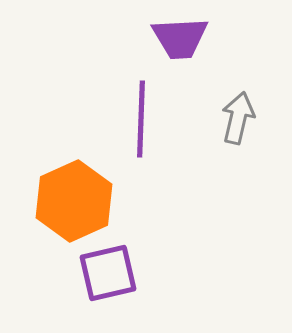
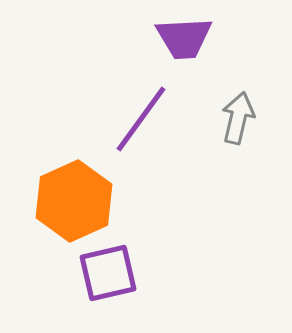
purple trapezoid: moved 4 px right
purple line: rotated 34 degrees clockwise
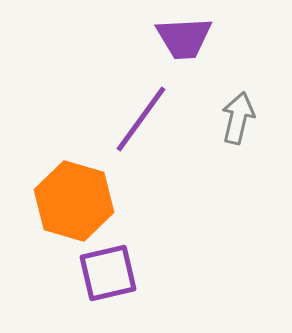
orange hexagon: rotated 20 degrees counterclockwise
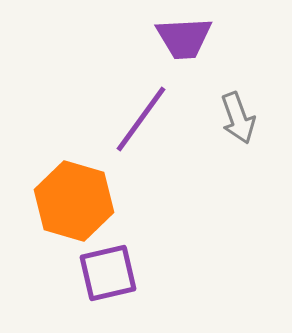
gray arrow: rotated 147 degrees clockwise
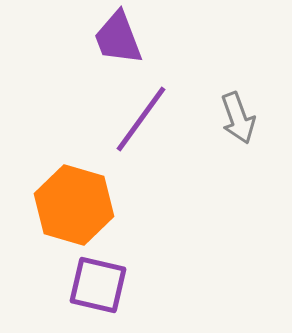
purple trapezoid: moved 66 px left; rotated 72 degrees clockwise
orange hexagon: moved 4 px down
purple square: moved 10 px left, 12 px down; rotated 26 degrees clockwise
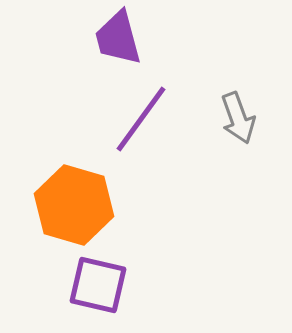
purple trapezoid: rotated 6 degrees clockwise
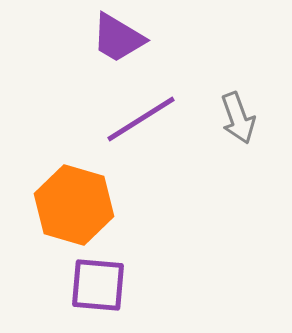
purple trapezoid: rotated 44 degrees counterclockwise
purple line: rotated 22 degrees clockwise
purple square: rotated 8 degrees counterclockwise
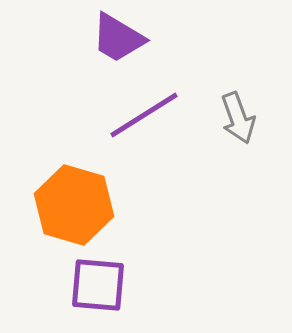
purple line: moved 3 px right, 4 px up
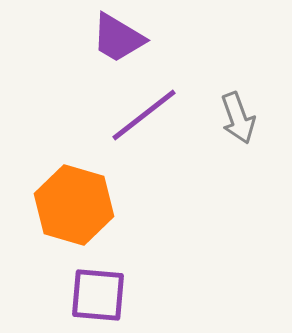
purple line: rotated 6 degrees counterclockwise
purple square: moved 10 px down
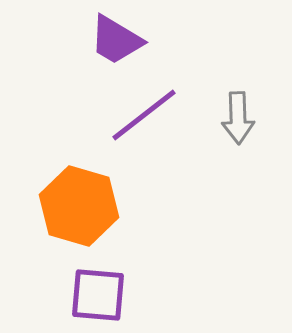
purple trapezoid: moved 2 px left, 2 px down
gray arrow: rotated 18 degrees clockwise
orange hexagon: moved 5 px right, 1 px down
